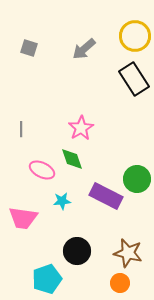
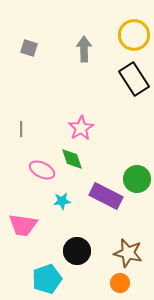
yellow circle: moved 1 px left, 1 px up
gray arrow: rotated 130 degrees clockwise
pink trapezoid: moved 7 px down
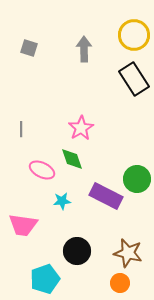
cyan pentagon: moved 2 px left
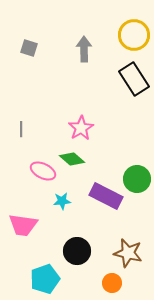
green diamond: rotated 30 degrees counterclockwise
pink ellipse: moved 1 px right, 1 px down
orange circle: moved 8 px left
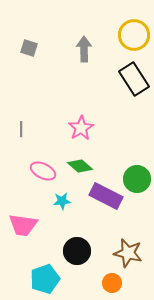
green diamond: moved 8 px right, 7 px down
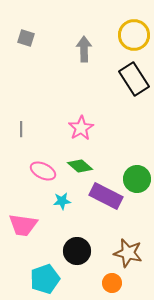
gray square: moved 3 px left, 10 px up
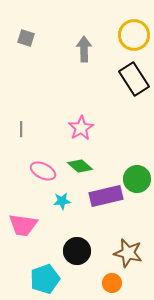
purple rectangle: rotated 40 degrees counterclockwise
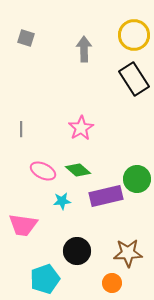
green diamond: moved 2 px left, 4 px down
brown star: rotated 16 degrees counterclockwise
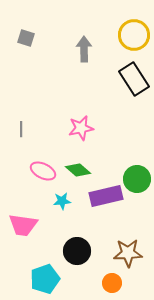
pink star: rotated 20 degrees clockwise
